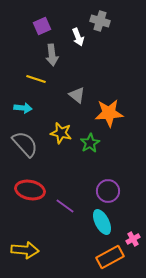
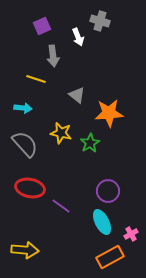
gray arrow: moved 1 px right, 1 px down
red ellipse: moved 2 px up
purple line: moved 4 px left
pink cross: moved 2 px left, 5 px up
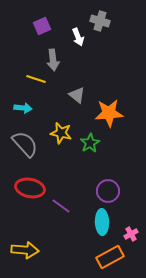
gray arrow: moved 4 px down
cyan ellipse: rotated 25 degrees clockwise
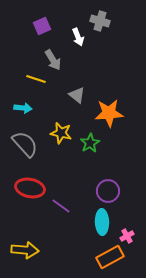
gray arrow: rotated 25 degrees counterclockwise
pink cross: moved 4 px left, 2 px down
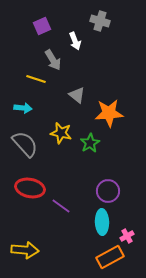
white arrow: moved 3 px left, 4 px down
